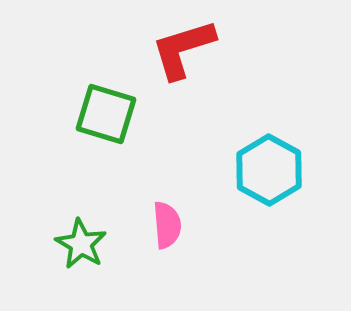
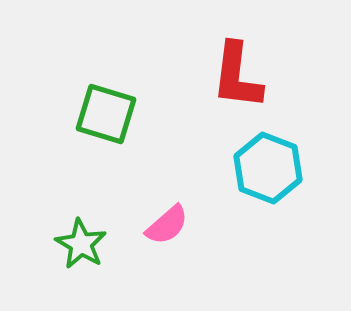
red L-shape: moved 54 px right, 27 px down; rotated 66 degrees counterclockwise
cyan hexagon: moved 1 px left, 2 px up; rotated 8 degrees counterclockwise
pink semicircle: rotated 54 degrees clockwise
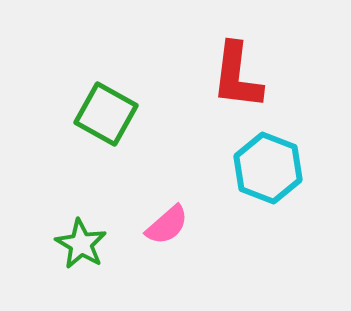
green square: rotated 12 degrees clockwise
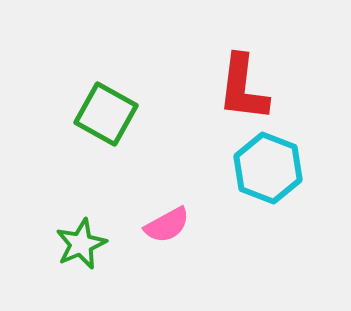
red L-shape: moved 6 px right, 12 px down
pink semicircle: rotated 12 degrees clockwise
green star: rotated 18 degrees clockwise
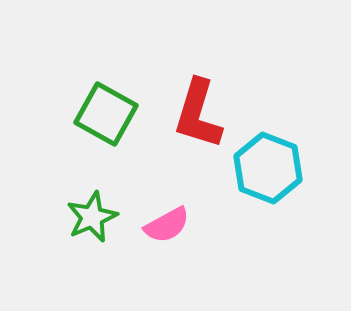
red L-shape: moved 45 px left, 26 px down; rotated 10 degrees clockwise
green star: moved 11 px right, 27 px up
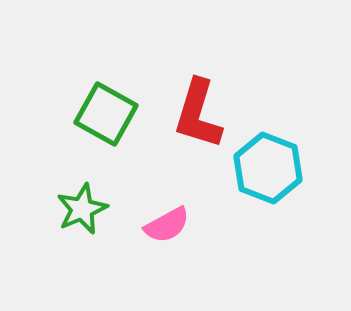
green star: moved 10 px left, 8 px up
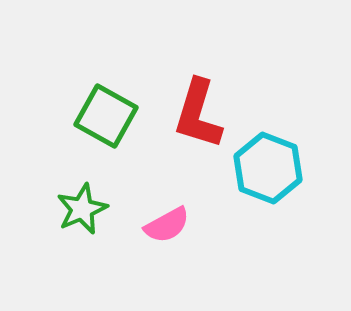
green square: moved 2 px down
